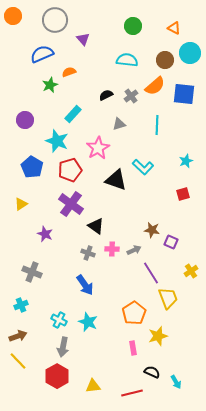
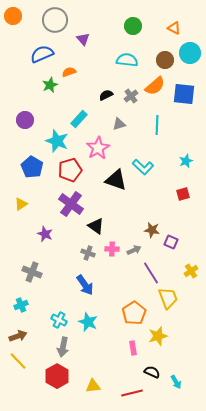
cyan rectangle at (73, 114): moved 6 px right, 5 px down
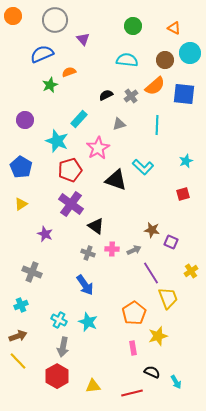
blue pentagon at (32, 167): moved 11 px left
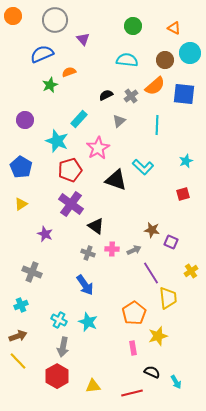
gray triangle at (119, 124): moved 3 px up; rotated 24 degrees counterclockwise
yellow trapezoid at (168, 298): rotated 15 degrees clockwise
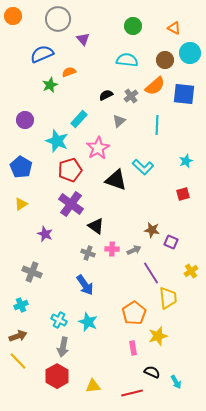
gray circle at (55, 20): moved 3 px right, 1 px up
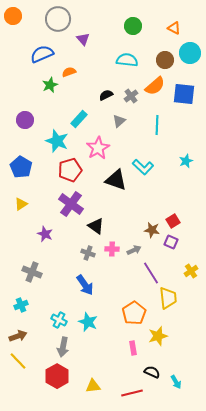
red square at (183, 194): moved 10 px left, 27 px down; rotated 16 degrees counterclockwise
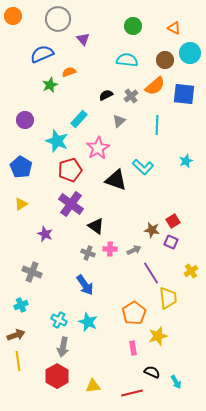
pink cross at (112, 249): moved 2 px left
brown arrow at (18, 336): moved 2 px left, 1 px up
yellow line at (18, 361): rotated 36 degrees clockwise
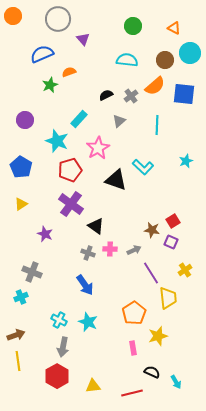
yellow cross at (191, 271): moved 6 px left, 1 px up
cyan cross at (21, 305): moved 8 px up
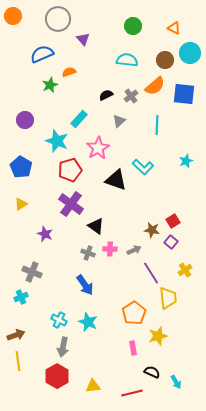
purple square at (171, 242): rotated 16 degrees clockwise
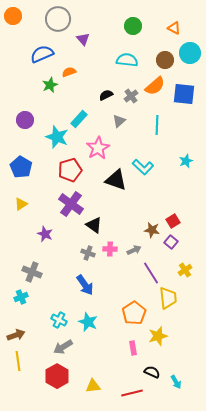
cyan star at (57, 141): moved 4 px up
black triangle at (96, 226): moved 2 px left, 1 px up
gray arrow at (63, 347): rotated 48 degrees clockwise
